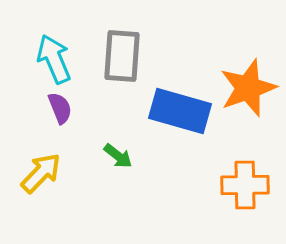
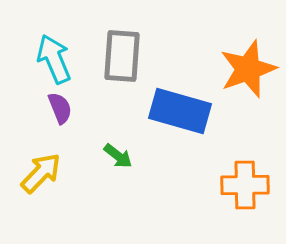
orange star: moved 19 px up
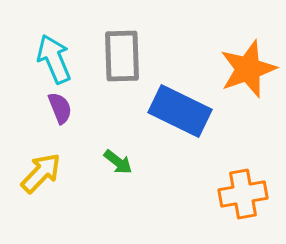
gray rectangle: rotated 6 degrees counterclockwise
blue rectangle: rotated 10 degrees clockwise
green arrow: moved 6 px down
orange cross: moved 2 px left, 9 px down; rotated 9 degrees counterclockwise
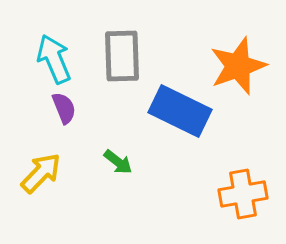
orange star: moved 10 px left, 3 px up
purple semicircle: moved 4 px right
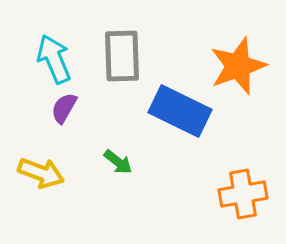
purple semicircle: rotated 128 degrees counterclockwise
yellow arrow: rotated 66 degrees clockwise
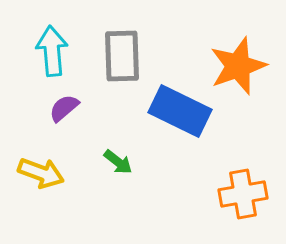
cyan arrow: moved 2 px left, 8 px up; rotated 18 degrees clockwise
purple semicircle: rotated 20 degrees clockwise
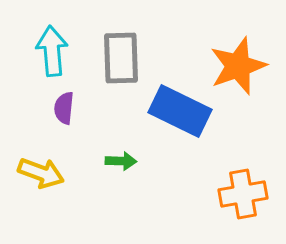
gray rectangle: moved 1 px left, 2 px down
purple semicircle: rotated 44 degrees counterclockwise
green arrow: moved 3 px right, 1 px up; rotated 36 degrees counterclockwise
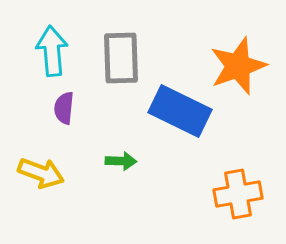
orange cross: moved 5 px left
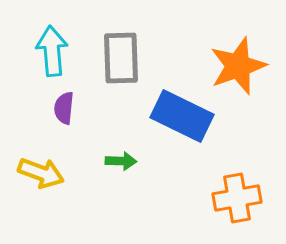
blue rectangle: moved 2 px right, 5 px down
orange cross: moved 1 px left, 4 px down
